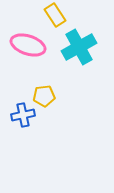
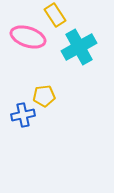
pink ellipse: moved 8 px up
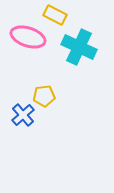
yellow rectangle: rotated 30 degrees counterclockwise
cyan cross: rotated 36 degrees counterclockwise
blue cross: rotated 30 degrees counterclockwise
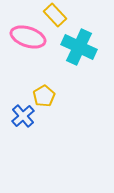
yellow rectangle: rotated 20 degrees clockwise
yellow pentagon: rotated 25 degrees counterclockwise
blue cross: moved 1 px down
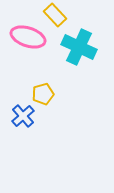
yellow pentagon: moved 1 px left, 2 px up; rotated 15 degrees clockwise
